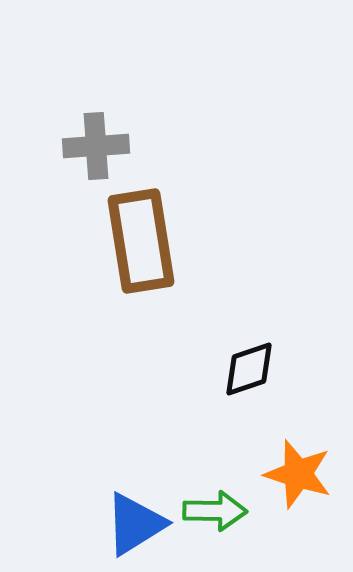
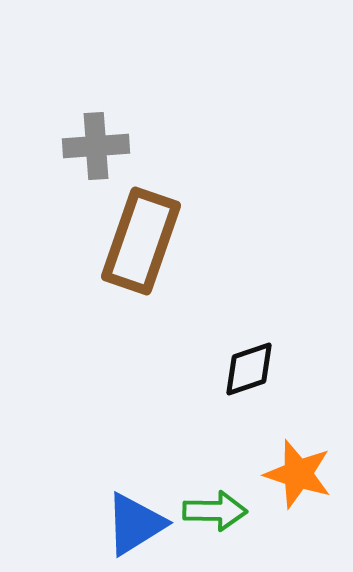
brown rectangle: rotated 28 degrees clockwise
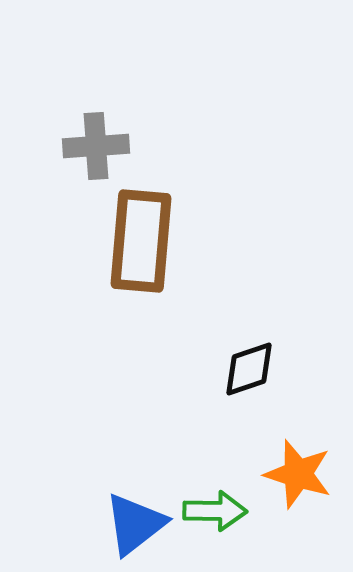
brown rectangle: rotated 14 degrees counterclockwise
blue triangle: rotated 6 degrees counterclockwise
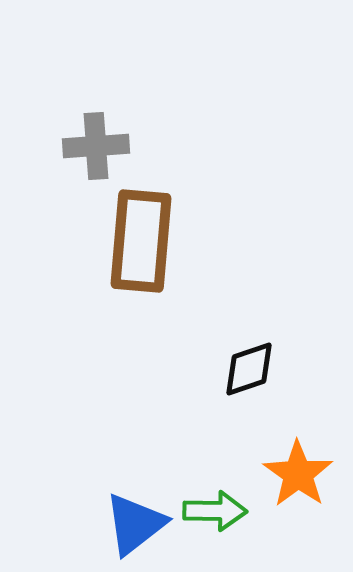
orange star: rotated 18 degrees clockwise
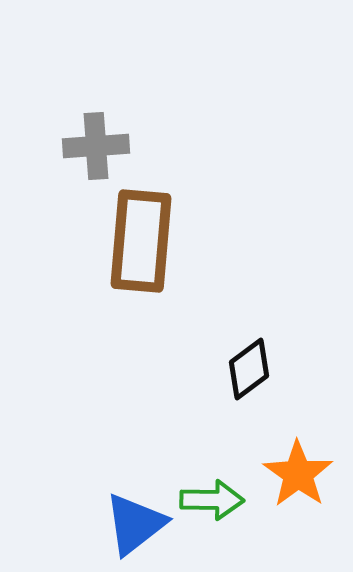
black diamond: rotated 18 degrees counterclockwise
green arrow: moved 3 px left, 11 px up
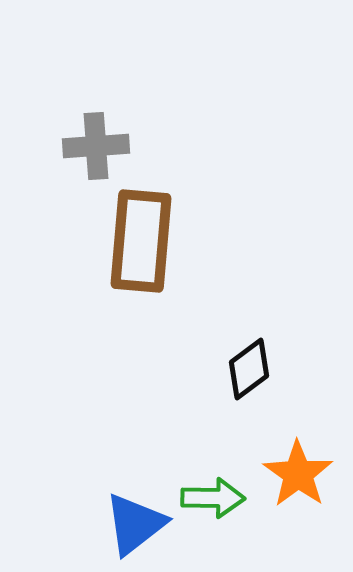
green arrow: moved 1 px right, 2 px up
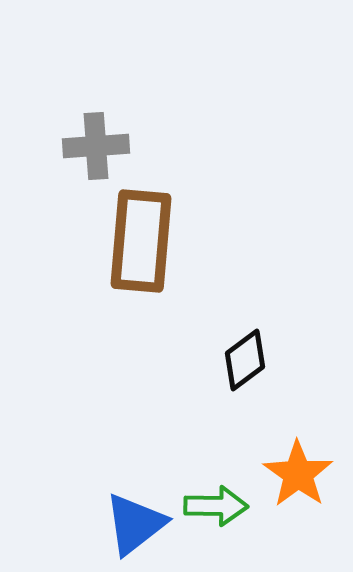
black diamond: moved 4 px left, 9 px up
green arrow: moved 3 px right, 8 px down
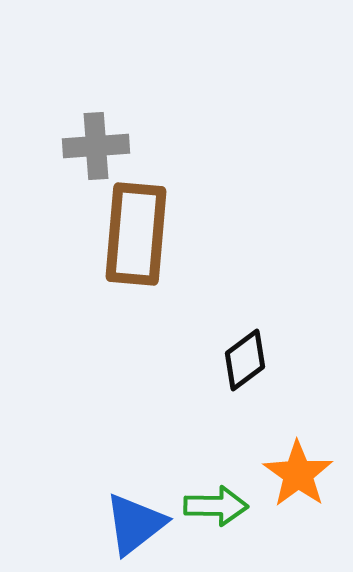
brown rectangle: moved 5 px left, 7 px up
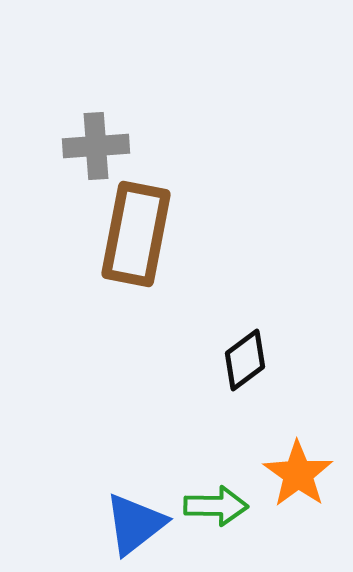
brown rectangle: rotated 6 degrees clockwise
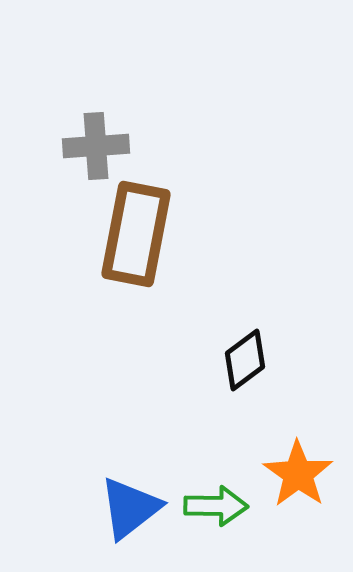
blue triangle: moved 5 px left, 16 px up
